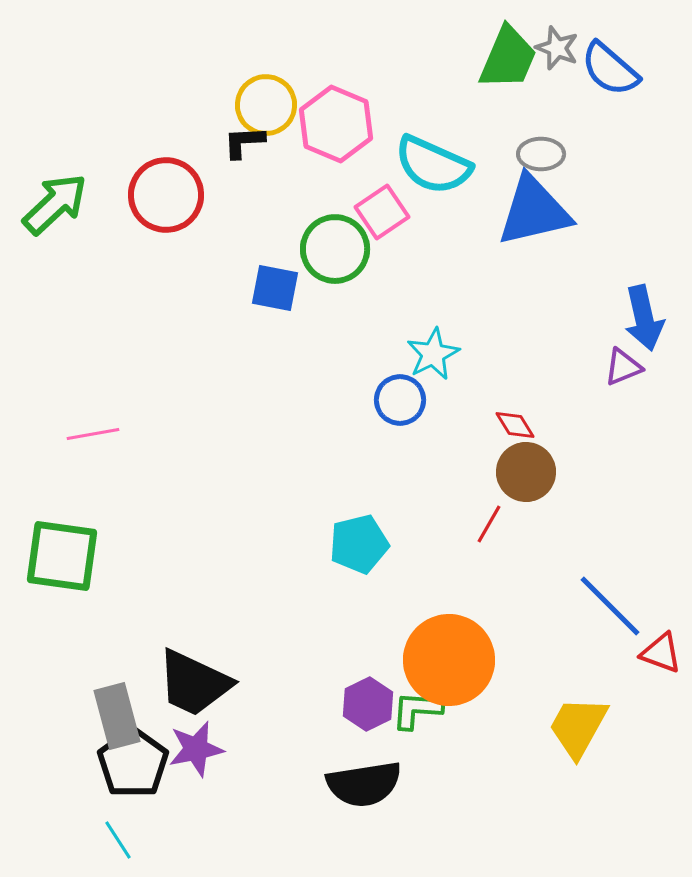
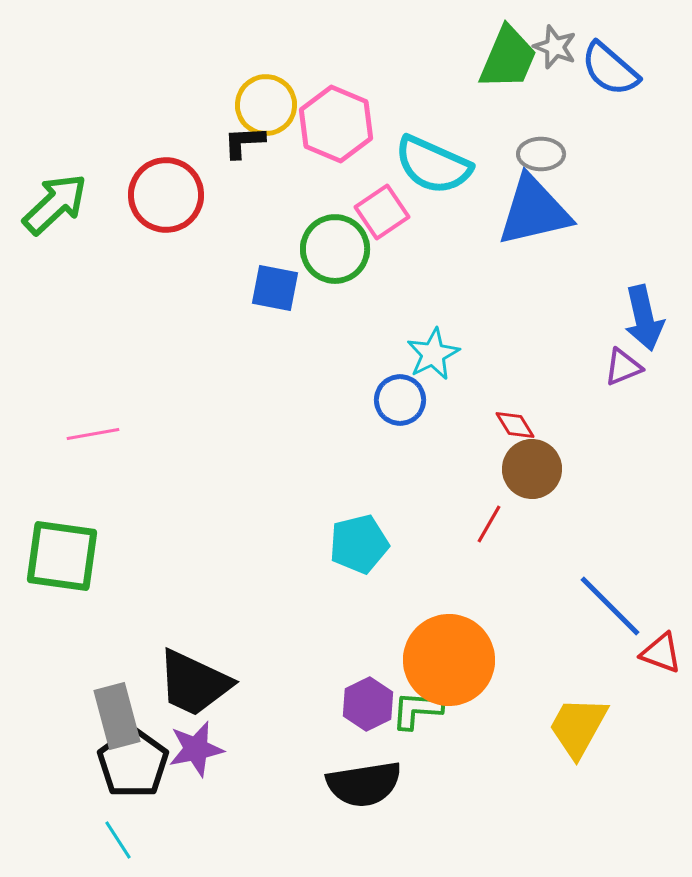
gray star: moved 2 px left, 1 px up
brown circle: moved 6 px right, 3 px up
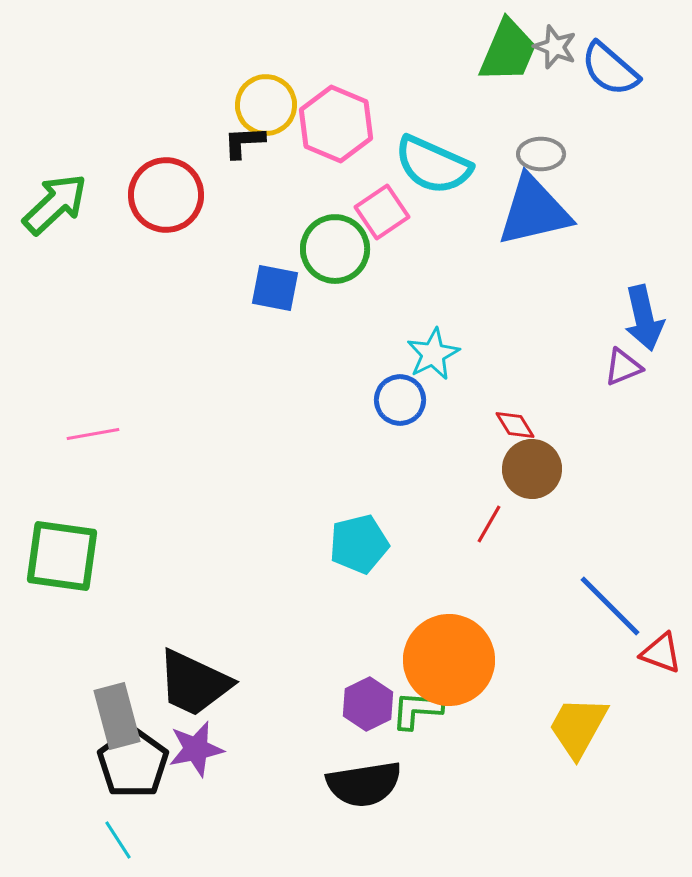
green trapezoid: moved 7 px up
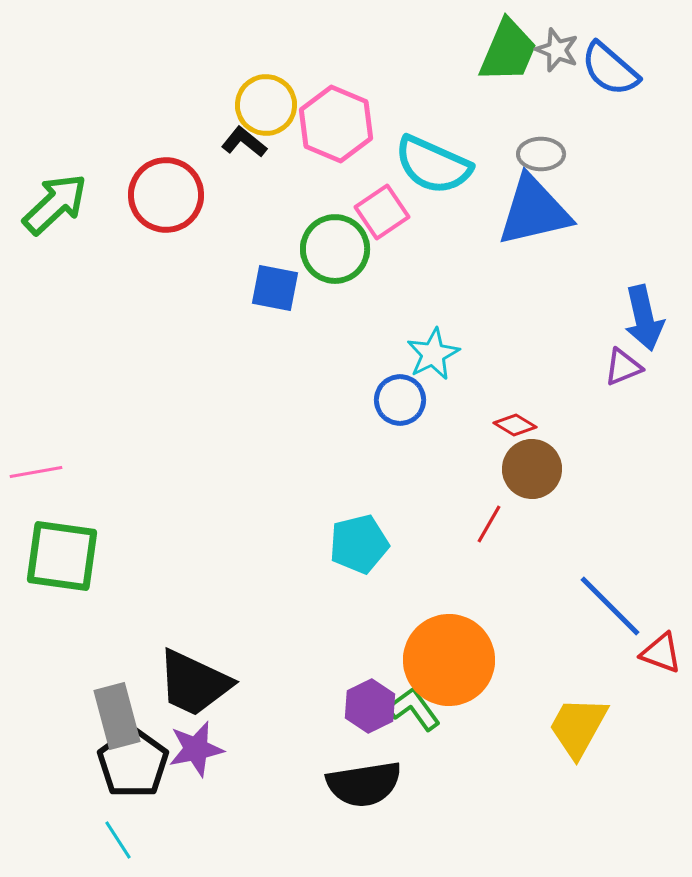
gray star: moved 2 px right, 3 px down
black L-shape: rotated 42 degrees clockwise
red diamond: rotated 27 degrees counterclockwise
pink line: moved 57 px left, 38 px down
purple hexagon: moved 2 px right, 2 px down
green L-shape: moved 3 px left, 1 px up; rotated 50 degrees clockwise
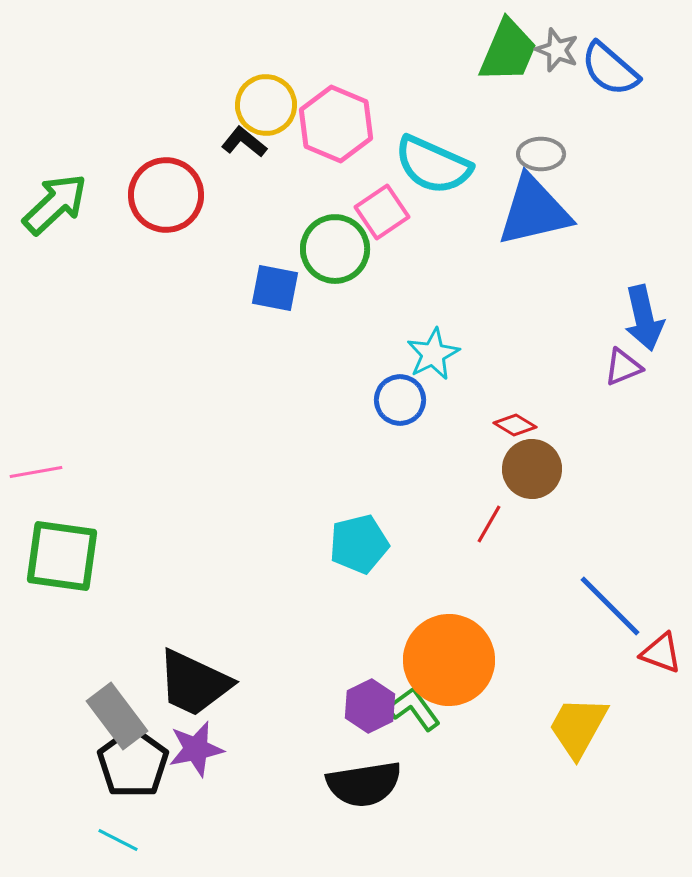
gray rectangle: rotated 22 degrees counterclockwise
cyan line: rotated 30 degrees counterclockwise
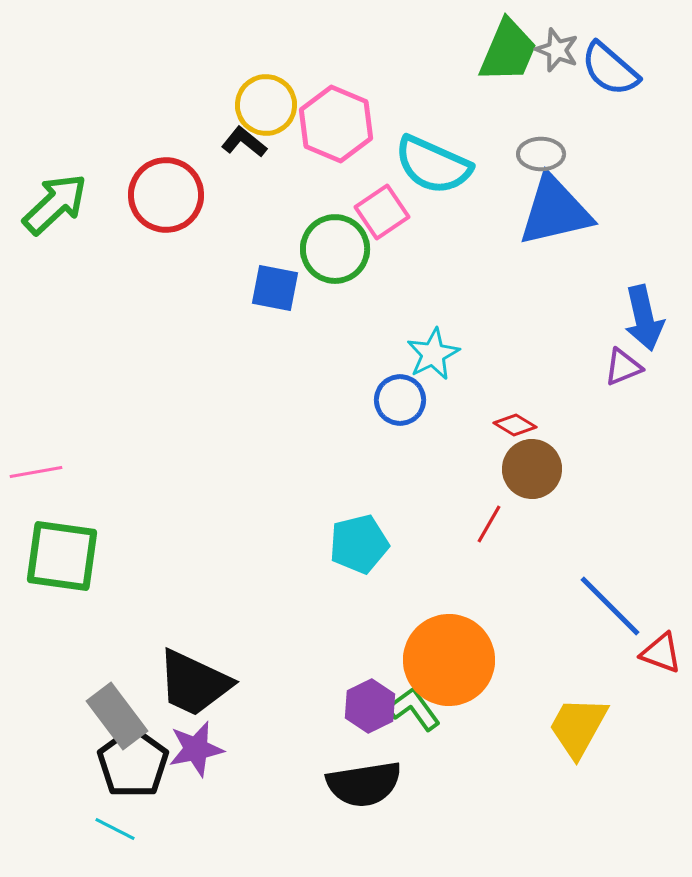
blue triangle: moved 21 px right
cyan line: moved 3 px left, 11 px up
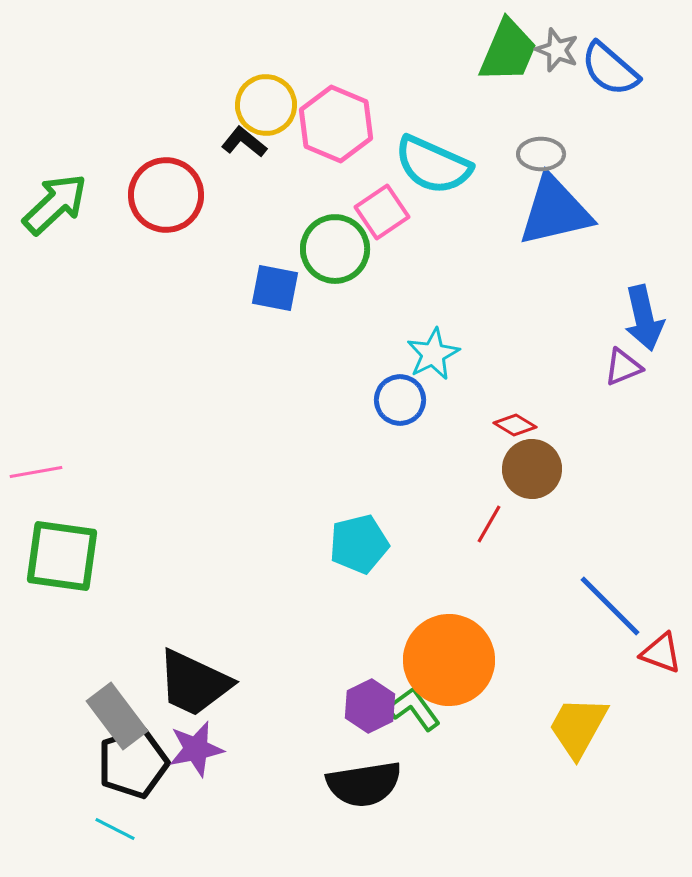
black pentagon: rotated 18 degrees clockwise
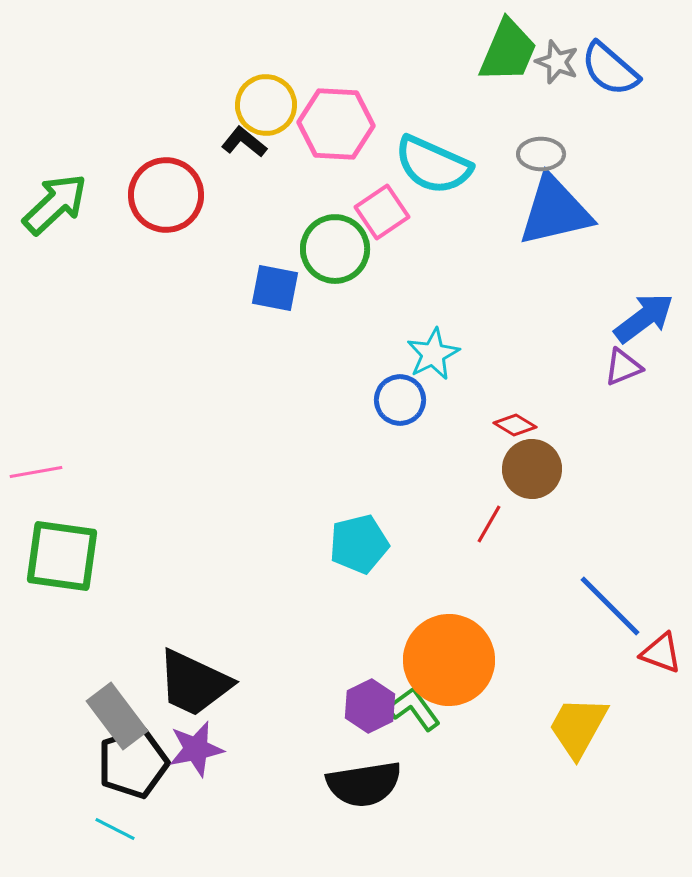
gray star: moved 12 px down
pink hexagon: rotated 20 degrees counterclockwise
blue arrow: rotated 114 degrees counterclockwise
